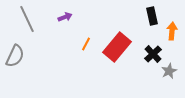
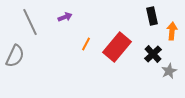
gray line: moved 3 px right, 3 px down
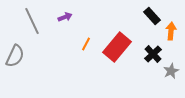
black rectangle: rotated 30 degrees counterclockwise
gray line: moved 2 px right, 1 px up
orange arrow: moved 1 px left
gray star: moved 2 px right
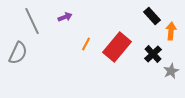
gray semicircle: moved 3 px right, 3 px up
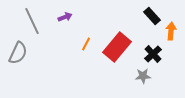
gray star: moved 28 px left, 5 px down; rotated 21 degrees clockwise
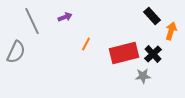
orange arrow: rotated 12 degrees clockwise
red rectangle: moved 7 px right, 6 px down; rotated 36 degrees clockwise
gray semicircle: moved 2 px left, 1 px up
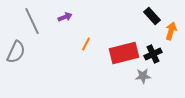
black cross: rotated 18 degrees clockwise
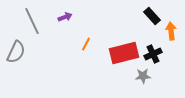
orange arrow: rotated 24 degrees counterclockwise
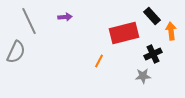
purple arrow: rotated 16 degrees clockwise
gray line: moved 3 px left
orange line: moved 13 px right, 17 px down
red rectangle: moved 20 px up
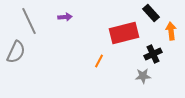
black rectangle: moved 1 px left, 3 px up
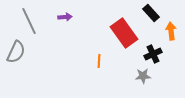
red rectangle: rotated 68 degrees clockwise
orange line: rotated 24 degrees counterclockwise
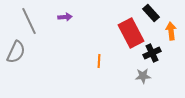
red rectangle: moved 7 px right; rotated 8 degrees clockwise
black cross: moved 1 px left, 1 px up
